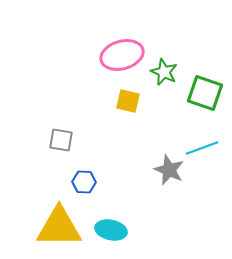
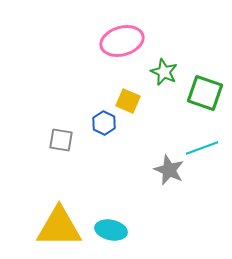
pink ellipse: moved 14 px up
yellow square: rotated 10 degrees clockwise
blue hexagon: moved 20 px right, 59 px up; rotated 25 degrees clockwise
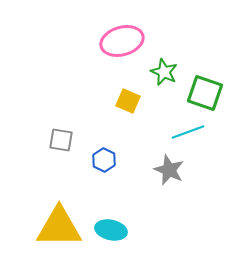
blue hexagon: moved 37 px down
cyan line: moved 14 px left, 16 px up
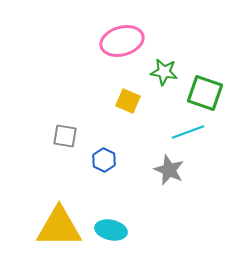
green star: rotated 16 degrees counterclockwise
gray square: moved 4 px right, 4 px up
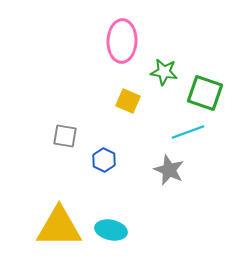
pink ellipse: rotated 72 degrees counterclockwise
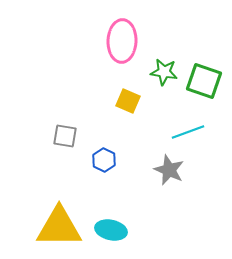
green square: moved 1 px left, 12 px up
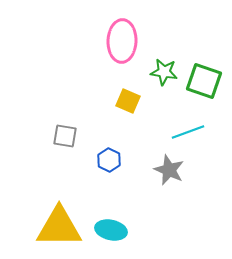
blue hexagon: moved 5 px right
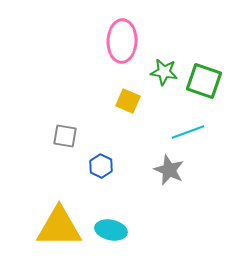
blue hexagon: moved 8 px left, 6 px down
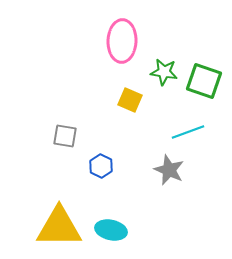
yellow square: moved 2 px right, 1 px up
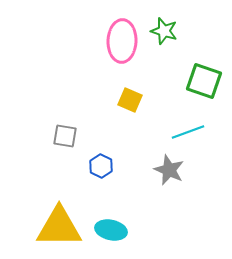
green star: moved 41 px up; rotated 8 degrees clockwise
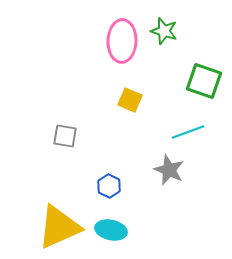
blue hexagon: moved 8 px right, 20 px down
yellow triangle: rotated 24 degrees counterclockwise
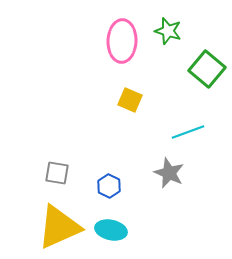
green star: moved 4 px right
green square: moved 3 px right, 12 px up; rotated 21 degrees clockwise
gray square: moved 8 px left, 37 px down
gray star: moved 3 px down
